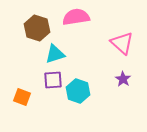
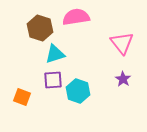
brown hexagon: moved 3 px right
pink triangle: rotated 10 degrees clockwise
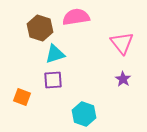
cyan hexagon: moved 6 px right, 23 px down
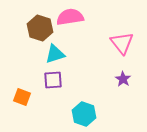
pink semicircle: moved 6 px left
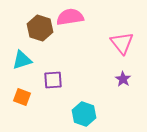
cyan triangle: moved 33 px left, 6 px down
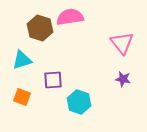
purple star: rotated 21 degrees counterclockwise
cyan hexagon: moved 5 px left, 12 px up
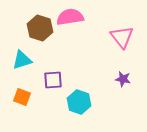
pink triangle: moved 6 px up
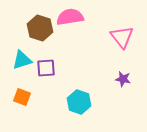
purple square: moved 7 px left, 12 px up
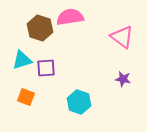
pink triangle: rotated 15 degrees counterclockwise
orange square: moved 4 px right
